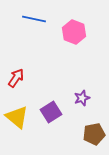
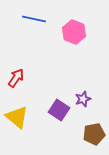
purple star: moved 1 px right, 1 px down
purple square: moved 8 px right, 2 px up; rotated 25 degrees counterclockwise
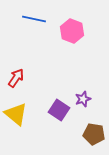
pink hexagon: moved 2 px left, 1 px up
yellow triangle: moved 1 px left, 3 px up
brown pentagon: rotated 20 degrees clockwise
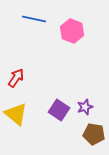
purple star: moved 2 px right, 8 px down
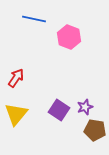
pink hexagon: moved 3 px left, 6 px down
yellow triangle: rotated 30 degrees clockwise
brown pentagon: moved 1 px right, 4 px up
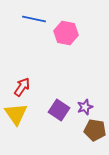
pink hexagon: moved 3 px left, 4 px up; rotated 10 degrees counterclockwise
red arrow: moved 6 px right, 9 px down
yellow triangle: rotated 15 degrees counterclockwise
